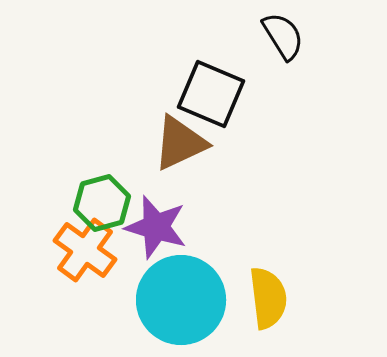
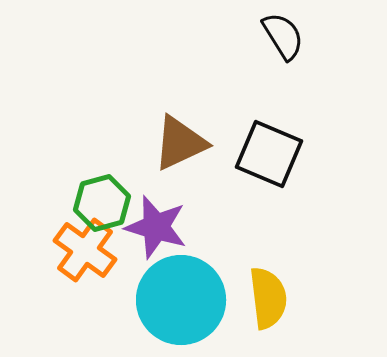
black square: moved 58 px right, 60 px down
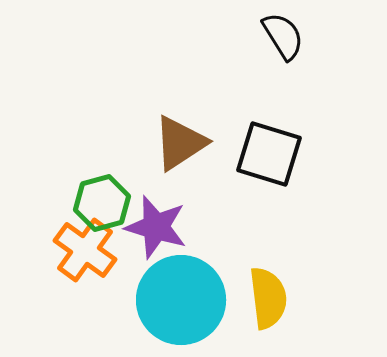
brown triangle: rotated 8 degrees counterclockwise
black square: rotated 6 degrees counterclockwise
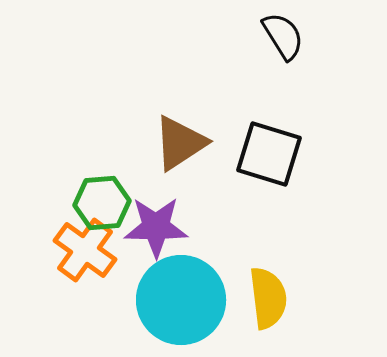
green hexagon: rotated 10 degrees clockwise
purple star: rotated 16 degrees counterclockwise
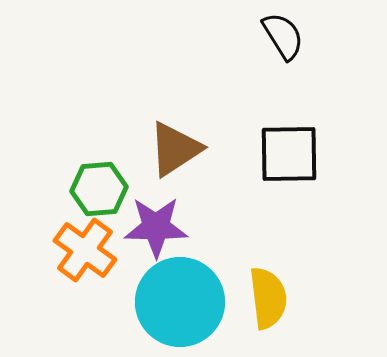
brown triangle: moved 5 px left, 6 px down
black square: moved 20 px right; rotated 18 degrees counterclockwise
green hexagon: moved 3 px left, 14 px up
cyan circle: moved 1 px left, 2 px down
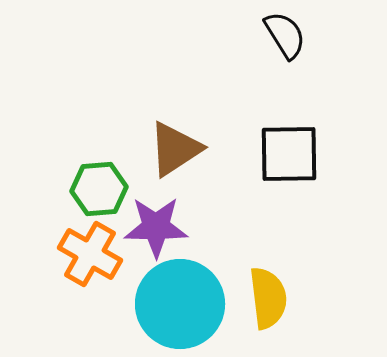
black semicircle: moved 2 px right, 1 px up
orange cross: moved 5 px right, 4 px down; rotated 6 degrees counterclockwise
cyan circle: moved 2 px down
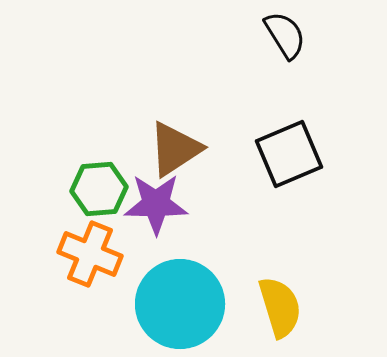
black square: rotated 22 degrees counterclockwise
purple star: moved 23 px up
orange cross: rotated 8 degrees counterclockwise
yellow semicircle: moved 12 px right, 9 px down; rotated 10 degrees counterclockwise
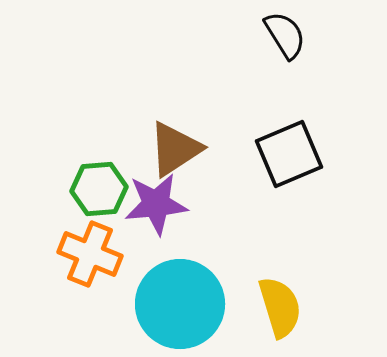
purple star: rotated 6 degrees counterclockwise
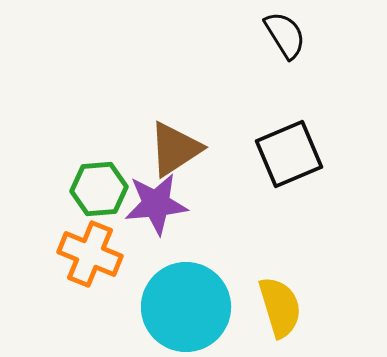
cyan circle: moved 6 px right, 3 px down
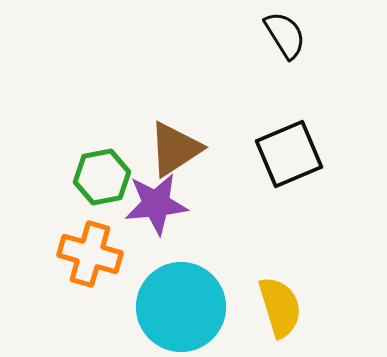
green hexagon: moved 3 px right, 12 px up; rotated 6 degrees counterclockwise
orange cross: rotated 6 degrees counterclockwise
cyan circle: moved 5 px left
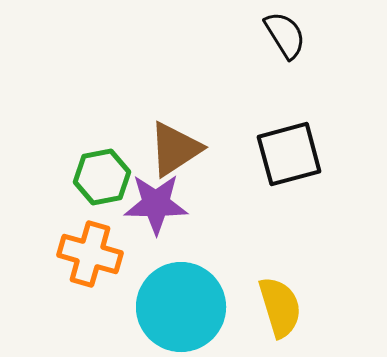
black square: rotated 8 degrees clockwise
purple star: rotated 6 degrees clockwise
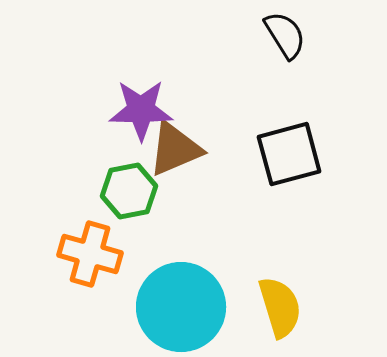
brown triangle: rotated 10 degrees clockwise
green hexagon: moved 27 px right, 14 px down
purple star: moved 15 px left, 94 px up
